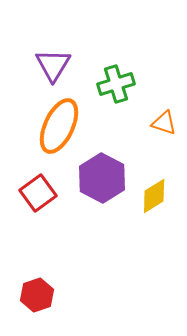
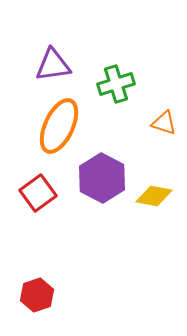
purple triangle: rotated 51 degrees clockwise
yellow diamond: rotated 42 degrees clockwise
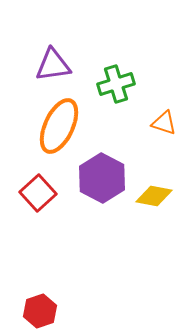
red square: rotated 6 degrees counterclockwise
red hexagon: moved 3 px right, 16 px down
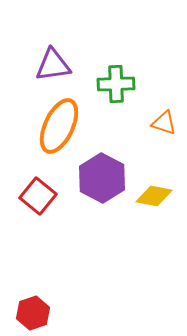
green cross: rotated 15 degrees clockwise
red square: moved 3 px down; rotated 9 degrees counterclockwise
red hexagon: moved 7 px left, 2 px down
